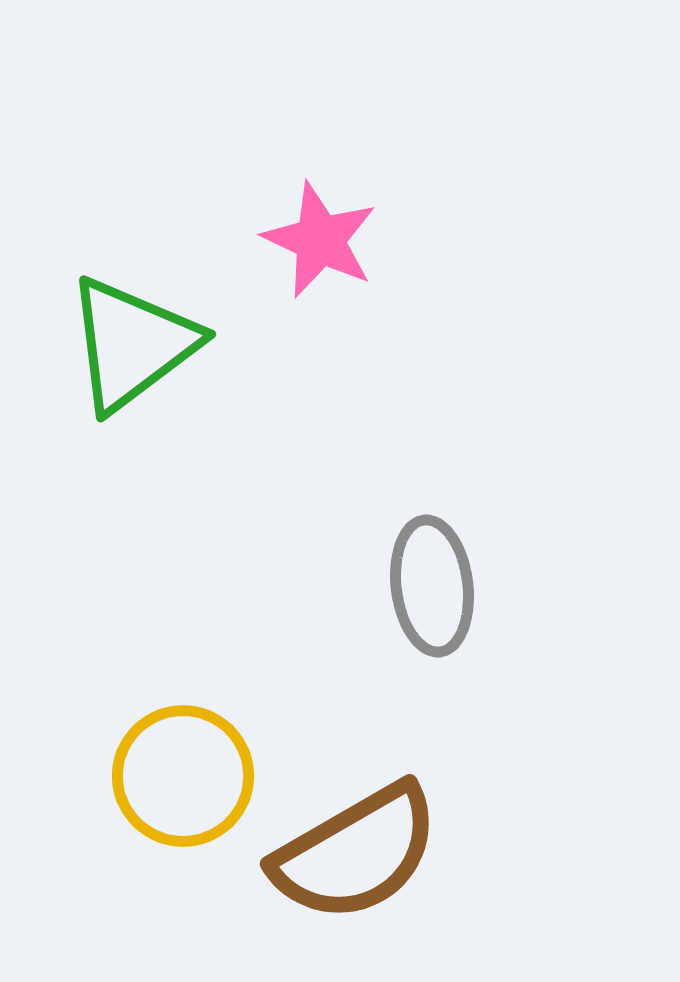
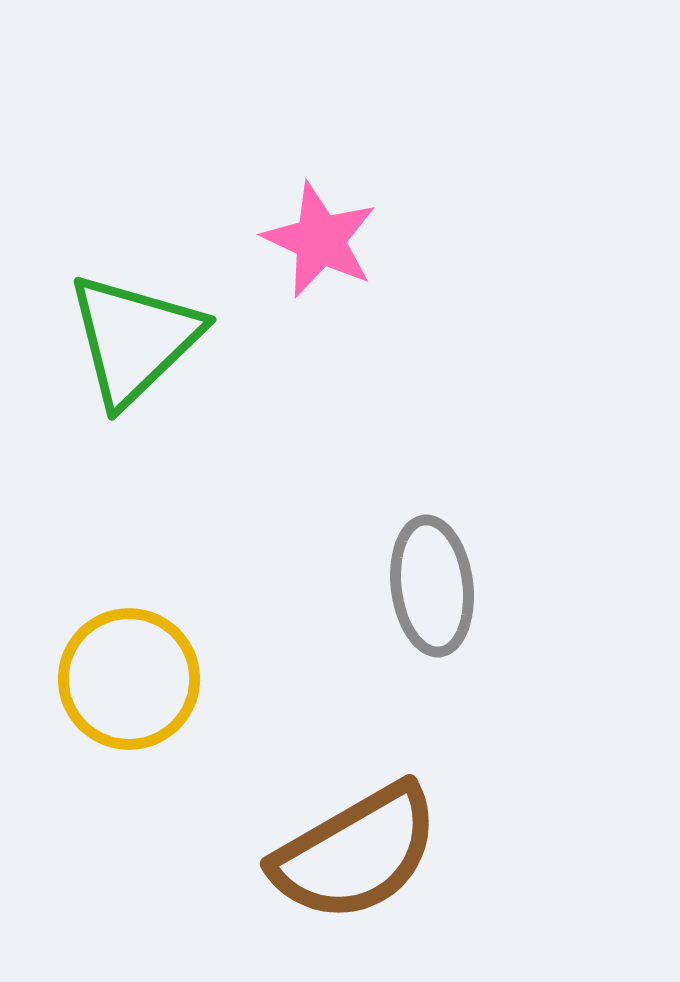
green triangle: moved 2 px right, 5 px up; rotated 7 degrees counterclockwise
yellow circle: moved 54 px left, 97 px up
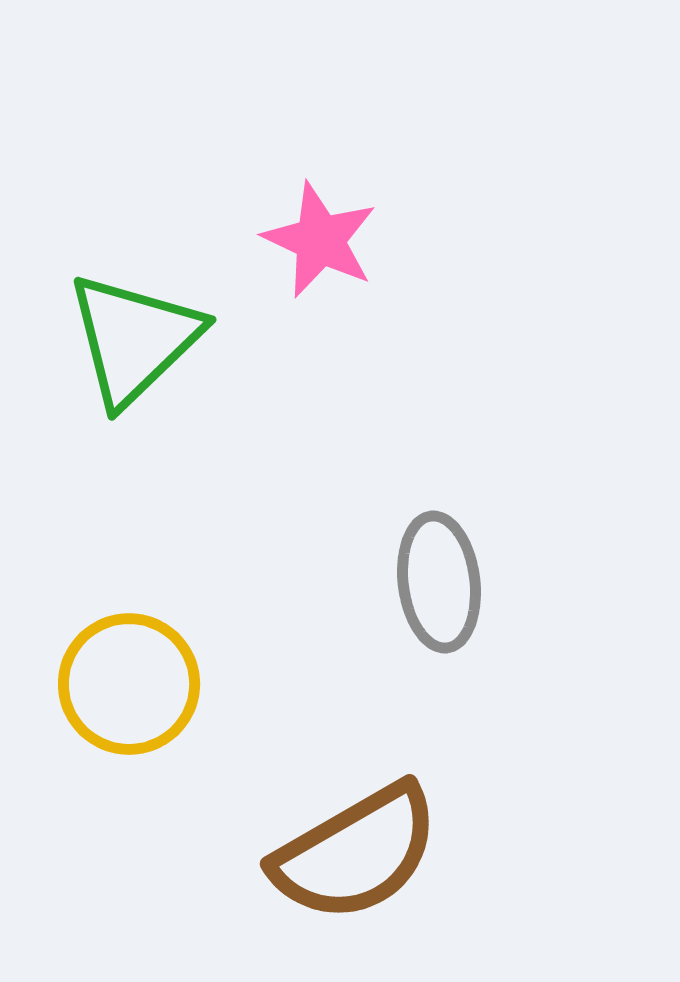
gray ellipse: moved 7 px right, 4 px up
yellow circle: moved 5 px down
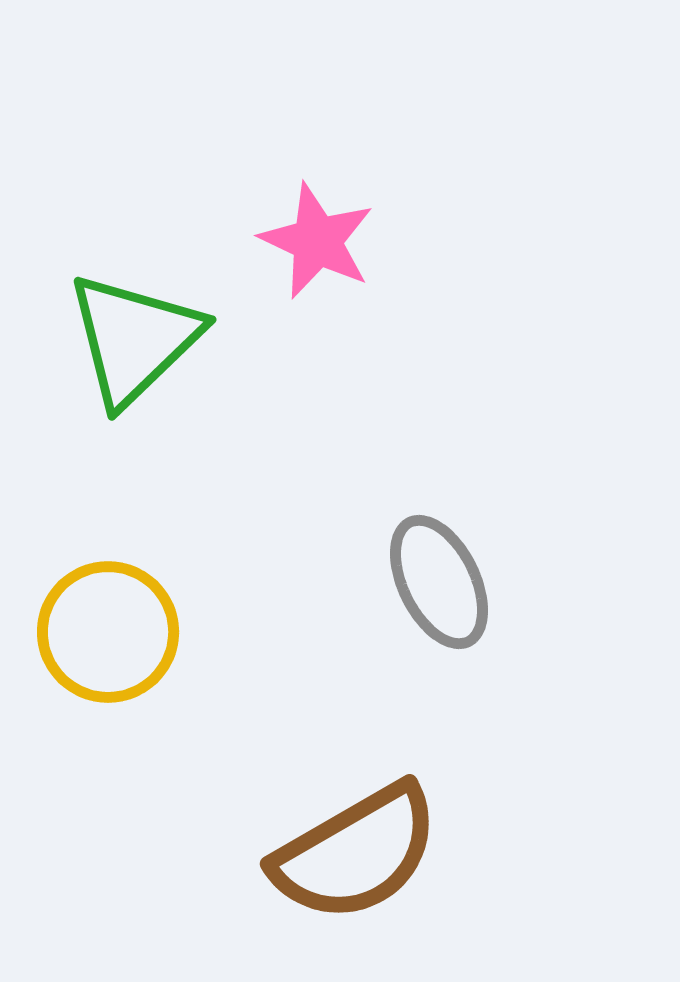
pink star: moved 3 px left, 1 px down
gray ellipse: rotated 19 degrees counterclockwise
yellow circle: moved 21 px left, 52 px up
